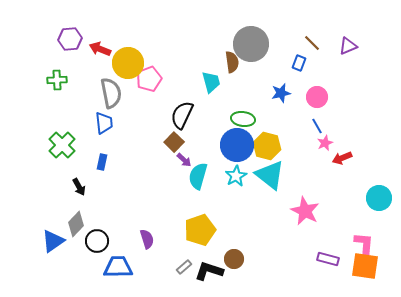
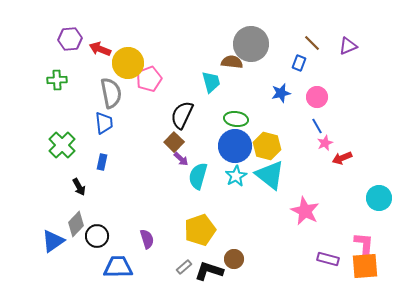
brown semicircle at (232, 62): rotated 75 degrees counterclockwise
green ellipse at (243, 119): moved 7 px left
blue circle at (237, 145): moved 2 px left, 1 px down
purple arrow at (184, 160): moved 3 px left, 1 px up
black circle at (97, 241): moved 5 px up
orange square at (365, 266): rotated 12 degrees counterclockwise
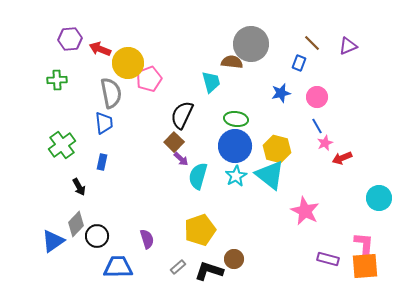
green cross at (62, 145): rotated 8 degrees clockwise
yellow hexagon at (267, 146): moved 10 px right, 3 px down
gray rectangle at (184, 267): moved 6 px left
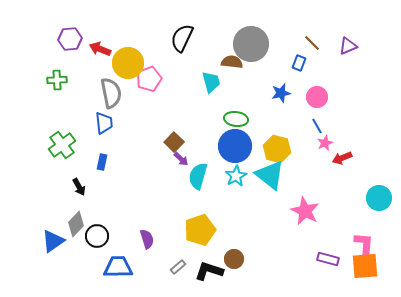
black semicircle at (182, 115): moved 77 px up
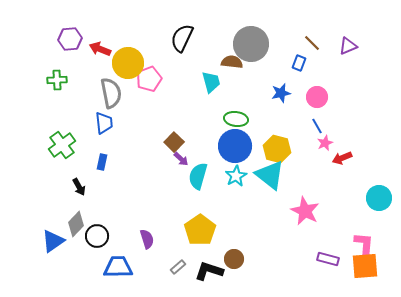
yellow pentagon at (200, 230): rotated 16 degrees counterclockwise
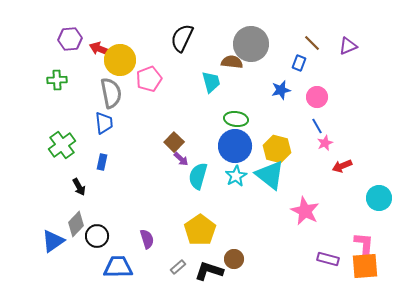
yellow circle at (128, 63): moved 8 px left, 3 px up
blue star at (281, 93): moved 3 px up
red arrow at (342, 158): moved 8 px down
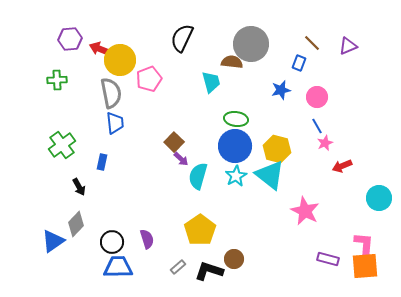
blue trapezoid at (104, 123): moved 11 px right
black circle at (97, 236): moved 15 px right, 6 px down
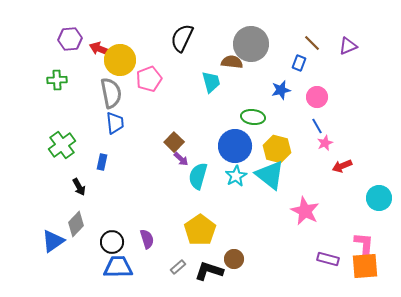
green ellipse at (236, 119): moved 17 px right, 2 px up
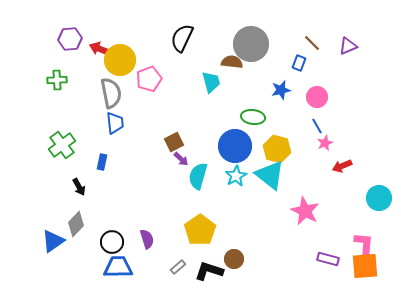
brown square at (174, 142): rotated 18 degrees clockwise
